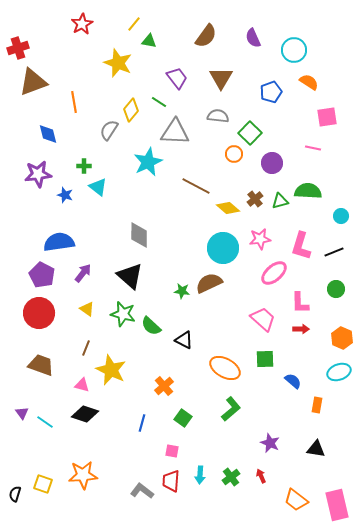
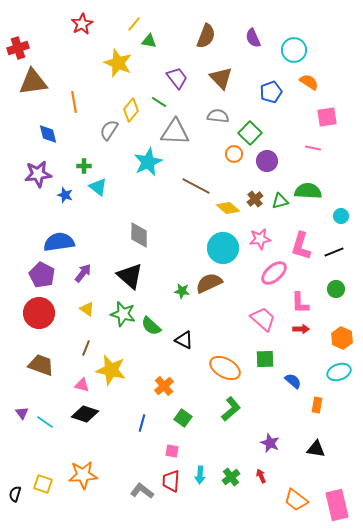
brown semicircle at (206, 36): rotated 15 degrees counterclockwise
brown triangle at (221, 78): rotated 15 degrees counterclockwise
brown triangle at (33, 82): rotated 12 degrees clockwise
purple circle at (272, 163): moved 5 px left, 2 px up
yellow star at (111, 370): rotated 12 degrees counterclockwise
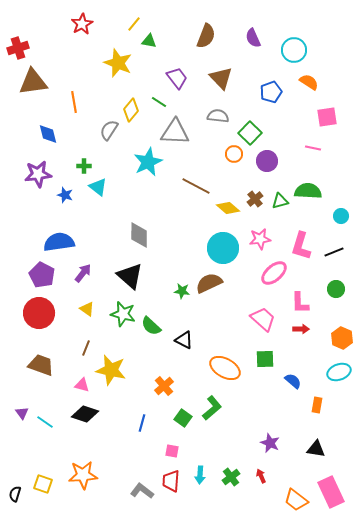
green L-shape at (231, 409): moved 19 px left, 1 px up
pink rectangle at (337, 505): moved 6 px left, 13 px up; rotated 12 degrees counterclockwise
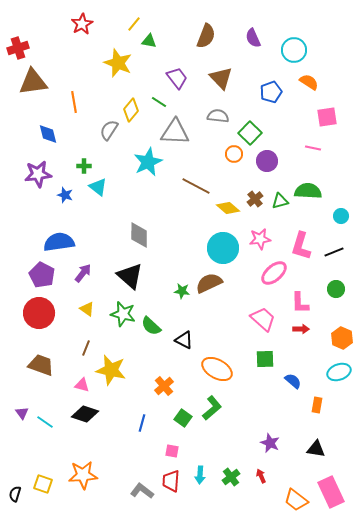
orange ellipse at (225, 368): moved 8 px left, 1 px down
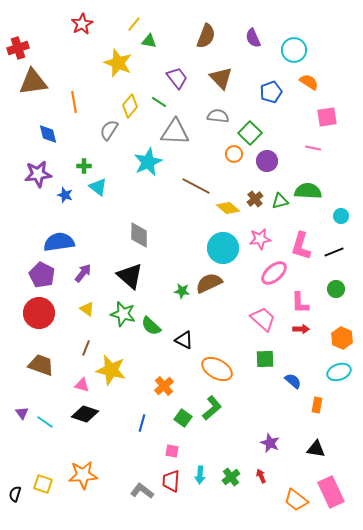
yellow diamond at (131, 110): moved 1 px left, 4 px up
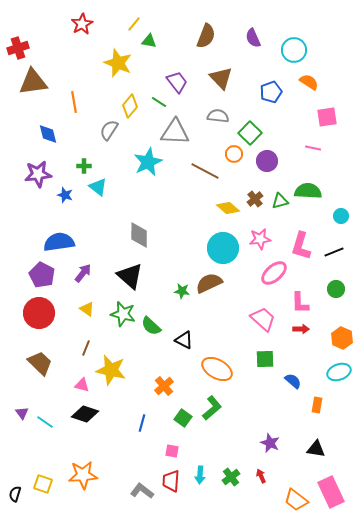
purple trapezoid at (177, 78): moved 4 px down
brown line at (196, 186): moved 9 px right, 15 px up
brown trapezoid at (41, 365): moved 1 px left, 2 px up; rotated 24 degrees clockwise
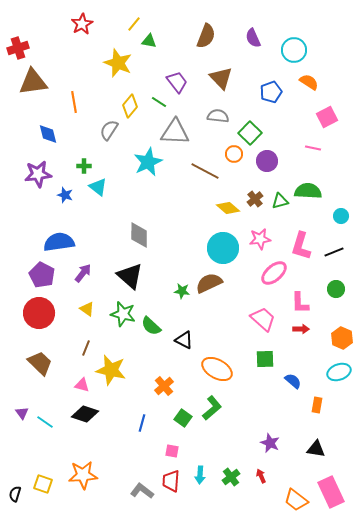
pink square at (327, 117): rotated 20 degrees counterclockwise
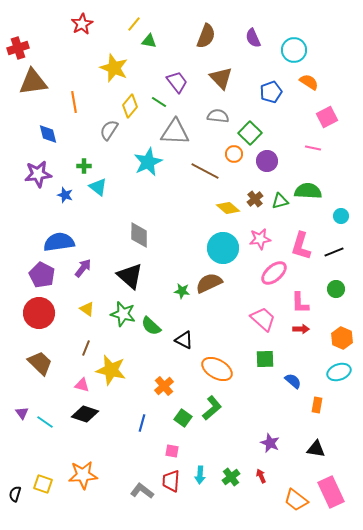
yellow star at (118, 63): moved 4 px left, 5 px down
purple arrow at (83, 273): moved 5 px up
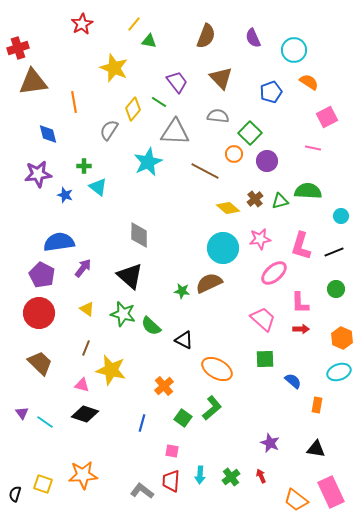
yellow diamond at (130, 106): moved 3 px right, 3 px down
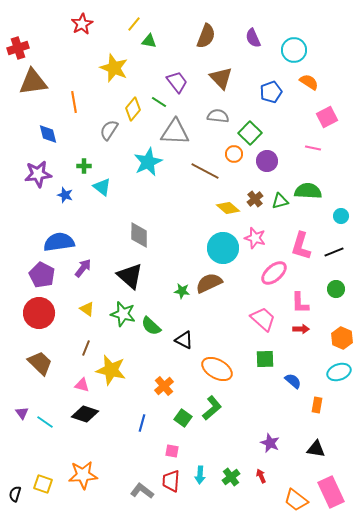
cyan triangle at (98, 187): moved 4 px right
pink star at (260, 239): moved 5 px left, 1 px up; rotated 25 degrees clockwise
